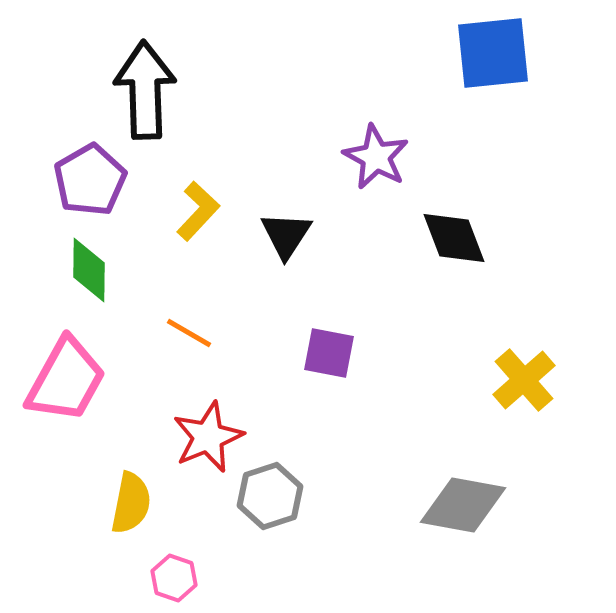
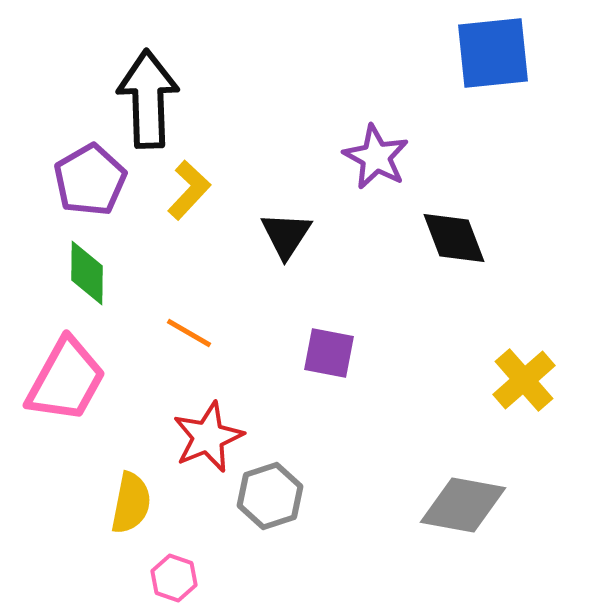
black arrow: moved 3 px right, 9 px down
yellow L-shape: moved 9 px left, 21 px up
green diamond: moved 2 px left, 3 px down
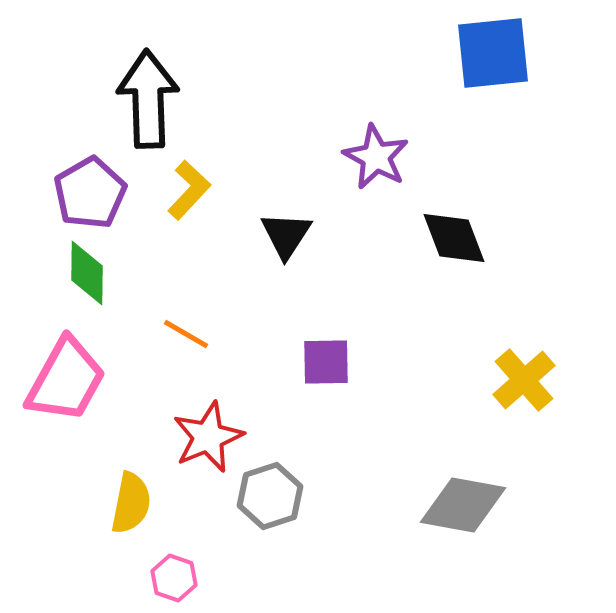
purple pentagon: moved 13 px down
orange line: moved 3 px left, 1 px down
purple square: moved 3 px left, 9 px down; rotated 12 degrees counterclockwise
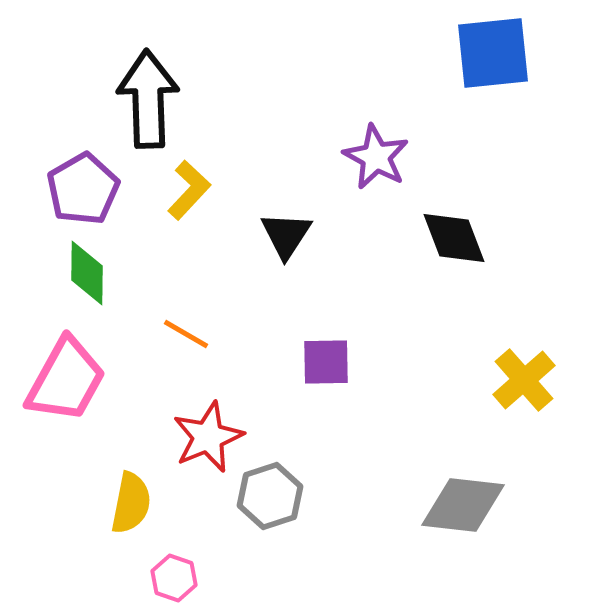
purple pentagon: moved 7 px left, 4 px up
gray diamond: rotated 4 degrees counterclockwise
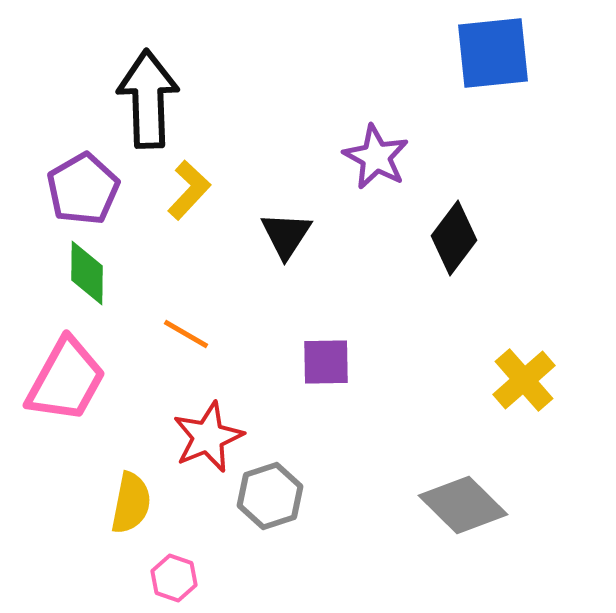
black diamond: rotated 58 degrees clockwise
gray diamond: rotated 38 degrees clockwise
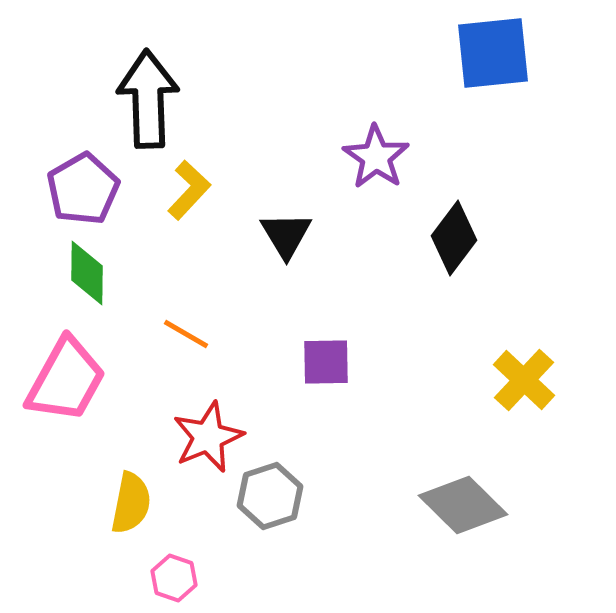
purple star: rotated 6 degrees clockwise
black triangle: rotated 4 degrees counterclockwise
yellow cross: rotated 6 degrees counterclockwise
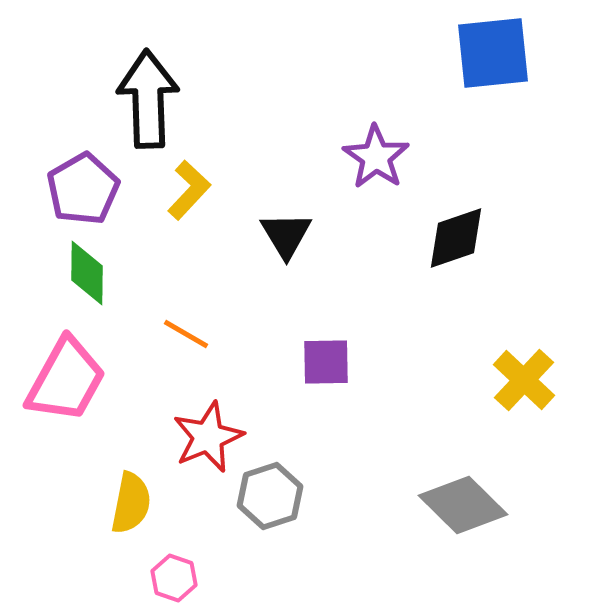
black diamond: moved 2 px right; rotated 34 degrees clockwise
